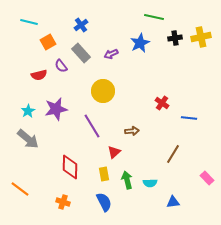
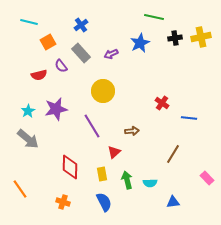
yellow rectangle: moved 2 px left
orange line: rotated 18 degrees clockwise
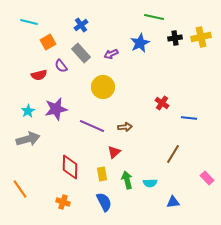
yellow circle: moved 4 px up
purple line: rotated 35 degrees counterclockwise
brown arrow: moved 7 px left, 4 px up
gray arrow: rotated 55 degrees counterclockwise
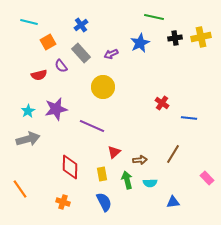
brown arrow: moved 15 px right, 33 px down
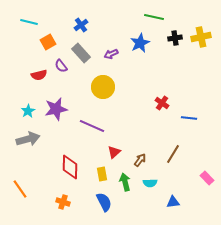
brown arrow: rotated 48 degrees counterclockwise
green arrow: moved 2 px left, 2 px down
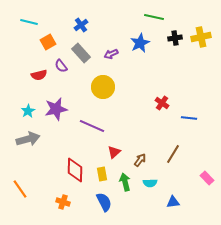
red diamond: moved 5 px right, 3 px down
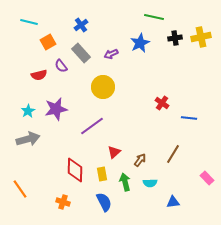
purple line: rotated 60 degrees counterclockwise
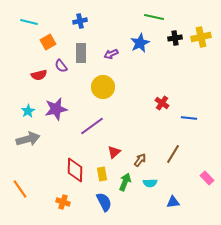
blue cross: moved 1 px left, 4 px up; rotated 24 degrees clockwise
gray rectangle: rotated 42 degrees clockwise
green arrow: rotated 36 degrees clockwise
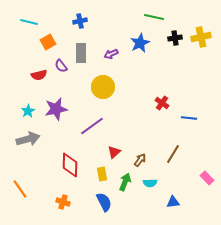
red diamond: moved 5 px left, 5 px up
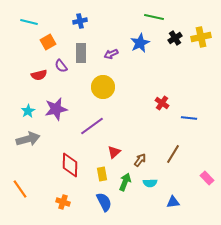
black cross: rotated 24 degrees counterclockwise
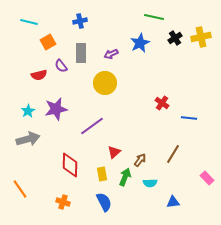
yellow circle: moved 2 px right, 4 px up
green arrow: moved 5 px up
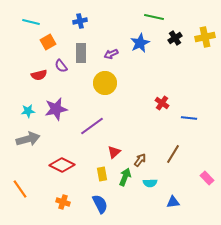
cyan line: moved 2 px right
yellow cross: moved 4 px right
cyan star: rotated 24 degrees clockwise
red diamond: moved 8 px left; rotated 65 degrees counterclockwise
blue semicircle: moved 4 px left, 2 px down
